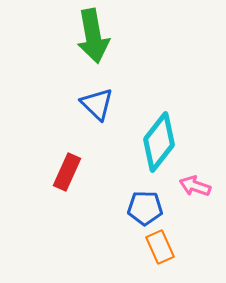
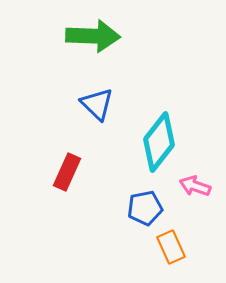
green arrow: rotated 78 degrees counterclockwise
blue pentagon: rotated 12 degrees counterclockwise
orange rectangle: moved 11 px right
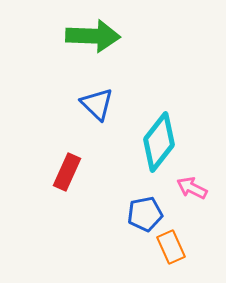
pink arrow: moved 3 px left, 2 px down; rotated 8 degrees clockwise
blue pentagon: moved 6 px down
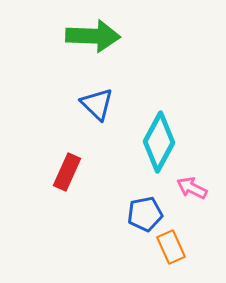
cyan diamond: rotated 10 degrees counterclockwise
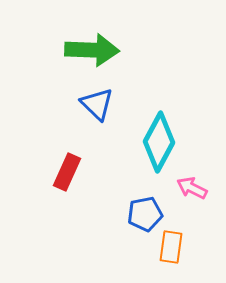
green arrow: moved 1 px left, 14 px down
orange rectangle: rotated 32 degrees clockwise
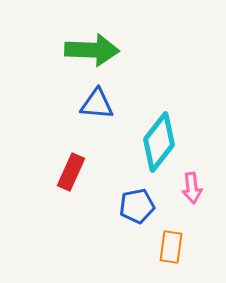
blue triangle: rotated 39 degrees counterclockwise
cyan diamond: rotated 10 degrees clockwise
red rectangle: moved 4 px right
pink arrow: rotated 124 degrees counterclockwise
blue pentagon: moved 8 px left, 8 px up
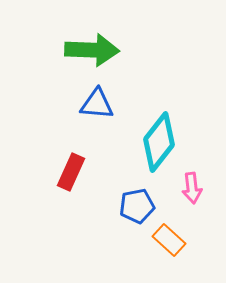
orange rectangle: moved 2 px left, 7 px up; rotated 56 degrees counterclockwise
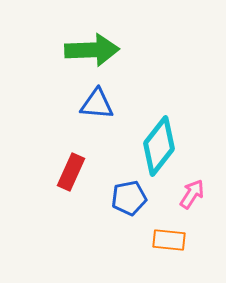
green arrow: rotated 4 degrees counterclockwise
cyan diamond: moved 4 px down
pink arrow: moved 6 px down; rotated 140 degrees counterclockwise
blue pentagon: moved 8 px left, 8 px up
orange rectangle: rotated 36 degrees counterclockwise
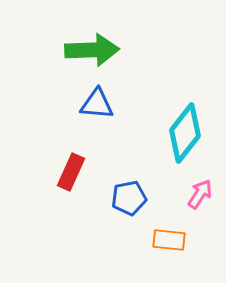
cyan diamond: moved 26 px right, 13 px up
pink arrow: moved 8 px right
